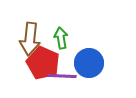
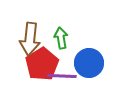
red pentagon: moved 1 px left, 1 px down; rotated 16 degrees clockwise
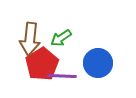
green arrow: rotated 115 degrees counterclockwise
blue circle: moved 9 px right
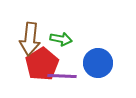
green arrow: moved 1 px down; rotated 135 degrees counterclockwise
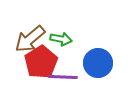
brown arrow: rotated 44 degrees clockwise
red pentagon: moved 1 px left, 2 px up
purple line: moved 1 px right, 1 px down
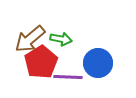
purple line: moved 5 px right
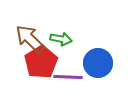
brown arrow: rotated 84 degrees clockwise
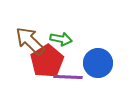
brown arrow: moved 2 px down
red pentagon: moved 6 px right, 1 px up
